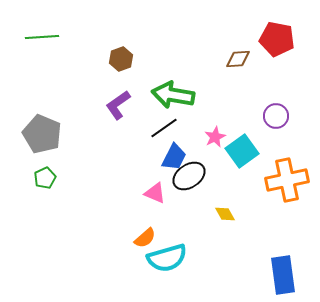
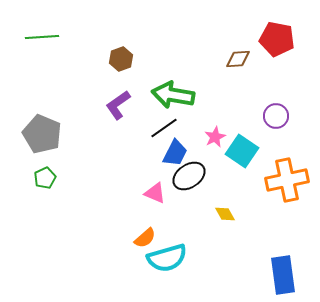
cyan square: rotated 20 degrees counterclockwise
blue trapezoid: moved 1 px right, 4 px up
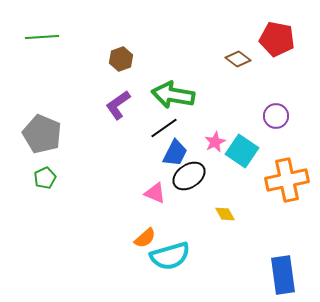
brown diamond: rotated 40 degrees clockwise
pink star: moved 5 px down
cyan semicircle: moved 3 px right, 2 px up
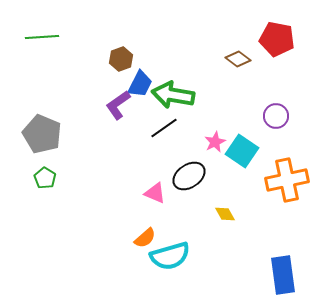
blue trapezoid: moved 35 px left, 69 px up
green pentagon: rotated 15 degrees counterclockwise
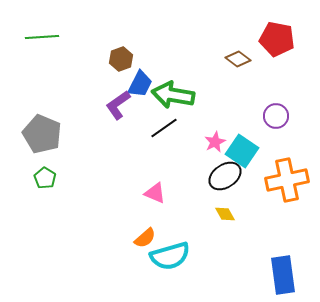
black ellipse: moved 36 px right
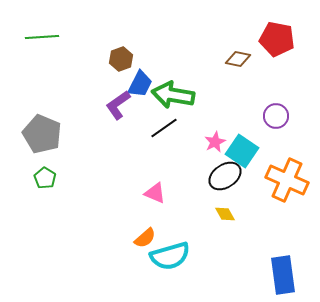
brown diamond: rotated 25 degrees counterclockwise
orange cross: rotated 36 degrees clockwise
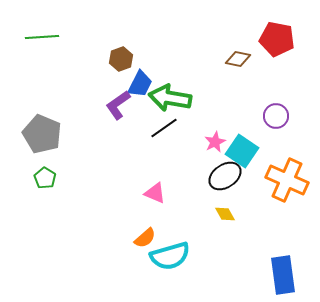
green arrow: moved 3 px left, 3 px down
